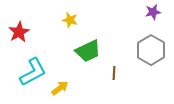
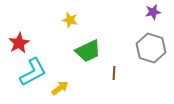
red star: moved 11 px down
gray hexagon: moved 2 px up; rotated 12 degrees counterclockwise
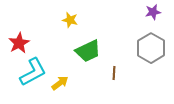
gray hexagon: rotated 12 degrees clockwise
yellow arrow: moved 5 px up
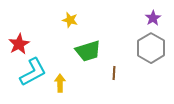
purple star: moved 6 px down; rotated 21 degrees counterclockwise
red star: moved 1 px down
green trapezoid: rotated 8 degrees clockwise
yellow arrow: rotated 54 degrees counterclockwise
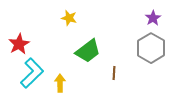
yellow star: moved 1 px left, 2 px up
green trapezoid: rotated 20 degrees counterclockwise
cyan L-shape: moved 1 px left, 1 px down; rotated 16 degrees counterclockwise
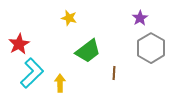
purple star: moved 13 px left
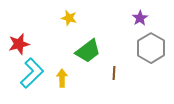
red star: rotated 15 degrees clockwise
yellow arrow: moved 2 px right, 5 px up
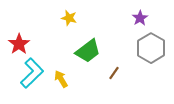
red star: rotated 20 degrees counterclockwise
brown line: rotated 32 degrees clockwise
yellow arrow: moved 1 px left, 1 px down; rotated 30 degrees counterclockwise
